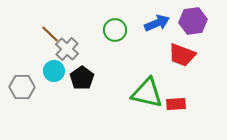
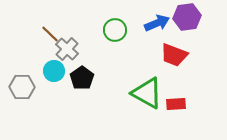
purple hexagon: moved 6 px left, 4 px up
red trapezoid: moved 8 px left
green triangle: rotated 16 degrees clockwise
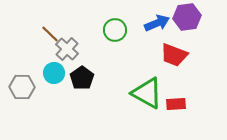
cyan circle: moved 2 px down
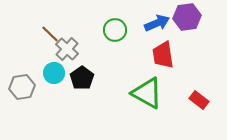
red trapezoid: moved 11 px left; rotated 60 degrees clockwise
gray hexagon: rotated 10 degrees counterclockwise
red rectangle: moved 23 px right, 4 px up; rotated 42 degrees clockwise
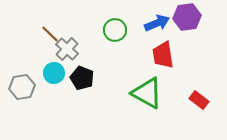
black pentagon: rotated 15 degrees counterclockwise
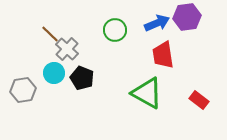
gray hexagon: moved 1 px right, 3 px down
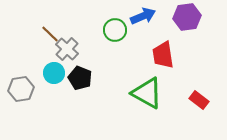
blue arrow: moved 14 px left, 7 px up
black pentagon: moved 2 px left
gray hexagon: moved 2 px left, 1 px up
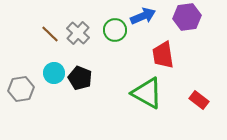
gray cross: moved 11 px right, 16 px up
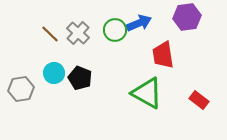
blue arrow: moved 4 px left, 7 px down
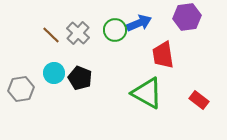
brown line: moved 1 px right, 1 px down
